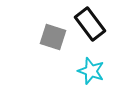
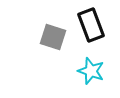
black rectangle: moved 1 px right, 1 px down; rotated 16 degrees clockwise
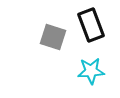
cyan star: rotated 24 degrees counterclockwise
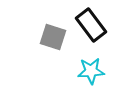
black rectangle: rotated 16 degrees counterclockwise
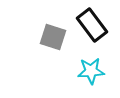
black rectangle: moved 1 px right
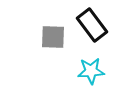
gray square: rotated 16 degrees counterclockwise
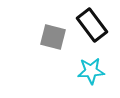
gray square: rotated 12 degrees clockwise
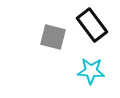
cyan star: rotated 8 degrees clockwise
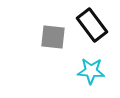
gray square: rotated 8 degrees counterclockwise
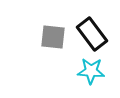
black rectangle: moved 9 px down
